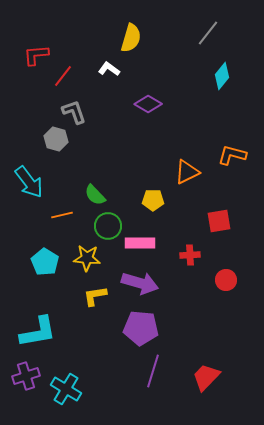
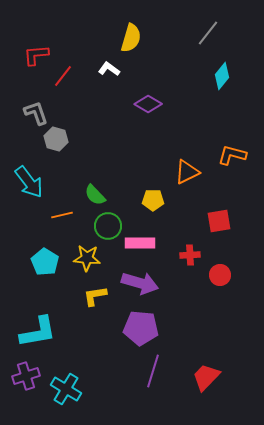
gray L-shape: moved 38 px left, 1 px down
red circle: moved 6 px left, 5 px up
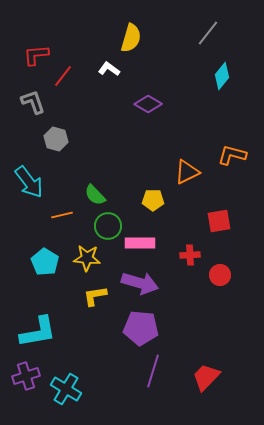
gray L-shape: moved 3 px left, 11 px up
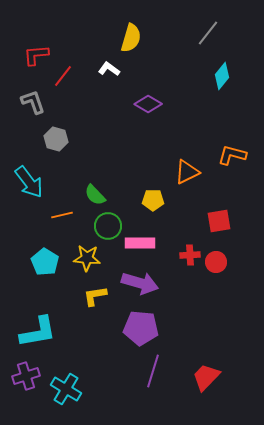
red circle: moved 4 px left, 13 px up
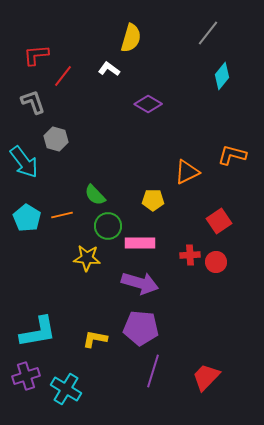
cyan arrow: moved 5 px left, 20 px up
red square: rotated 25 degrees counterclockwise
cyan pentagon: moved 18 px left, 44 px up
yellow L-shape: moved 43 px down; rotated 20 degrees clockwise
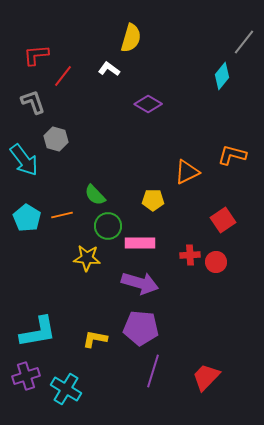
gray line: moved 36 px right, 9 px down
cyan arrow: moved 2 px up
red square: moved 4 px right, 1 px up
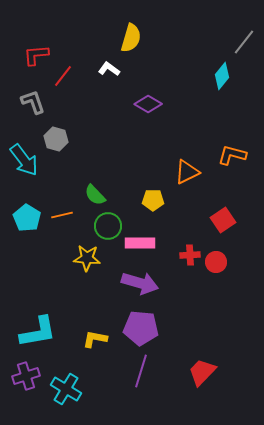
purple line: moved 12 px left
red trapezoid: moved 4 px left, 5 px up
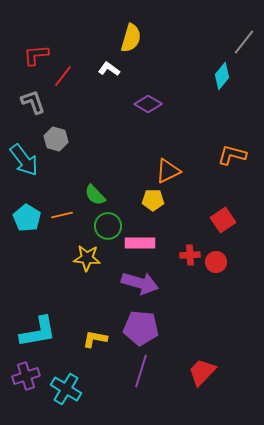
orange triangle: moved 19 px left, 1 px up
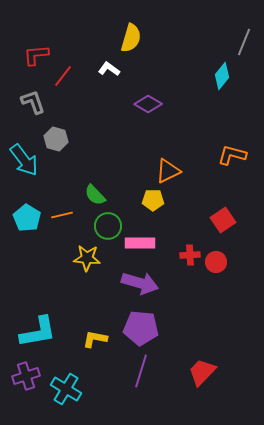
gray line: rotated 16 degrees counterclockwise
